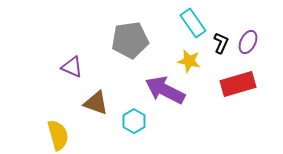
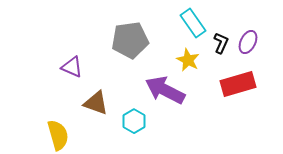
yellow star: moved 1 px left, 1 px up; rotated 15 degrees clockwise
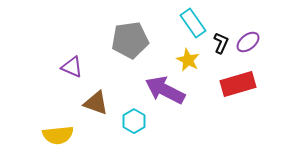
purple ellipse: rotated 25 degrees clockwise
yellow semicircle: rotated 100 degrees clockwise
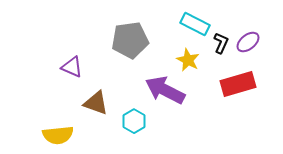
cyan rectangle: moved 2 px right, 1 px down; rotated 28 degrees counterclockwise
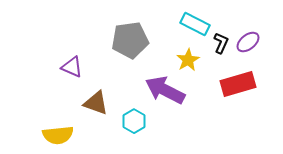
yellow star: rotated 15 degrees clockwise
